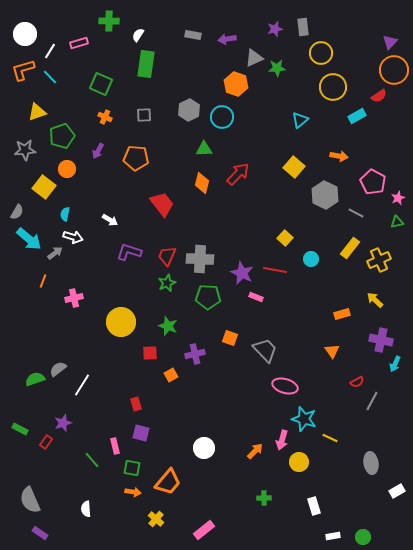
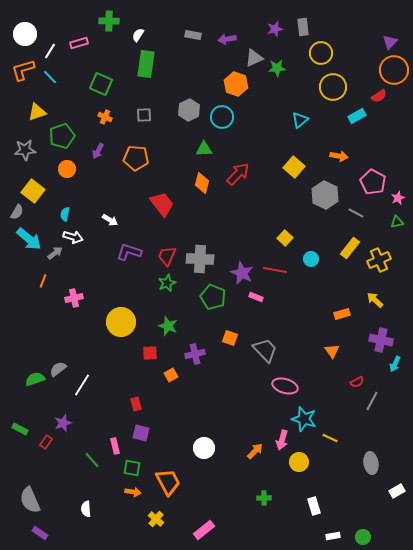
yellow square at (44, 187): moved 11 px left, 4 px down
green pentagon at (208, 297): moved 5 px right; rotated 20 degrees clockwise
orange trapezoid at (168, 482): rotated 68 degrees counterclockwise
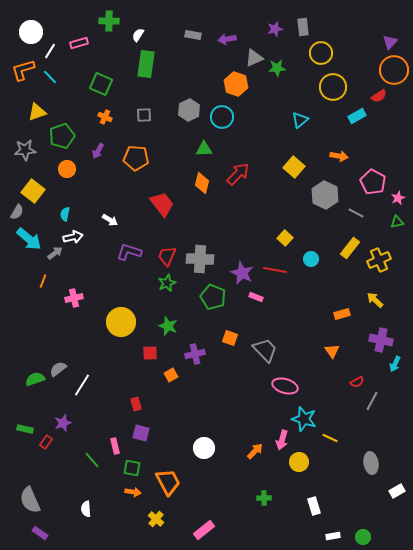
white circle at (25, 34): moved 6 px right, 2 px up
white arrow at (73, 237): rotated 30 degrees counterclockwise
green rectangle at (20, 429): moved 5 px right; rotated 14 degrees counterclockwise
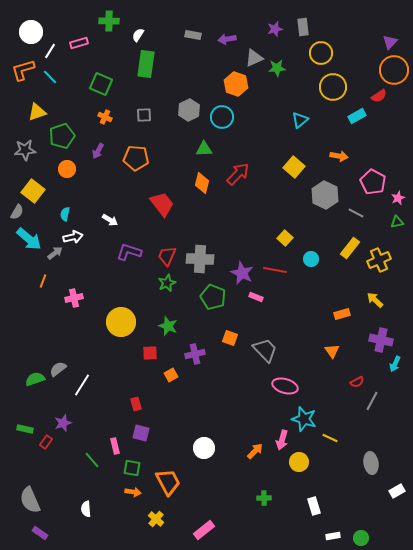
green circle at (363, 537): moved 2 px left, 1 px down
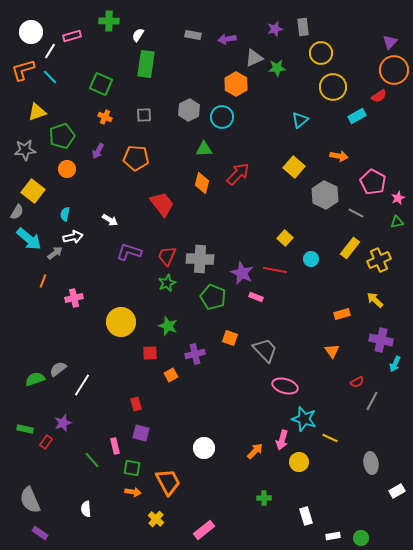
pink rectangle at (79, 43): moved 7 px left, 7 px up
orange hexagon at (236, 84): rotated 10 degrees clockwise
white rectangle at (314, 506): moved 8 px left, 10 px down
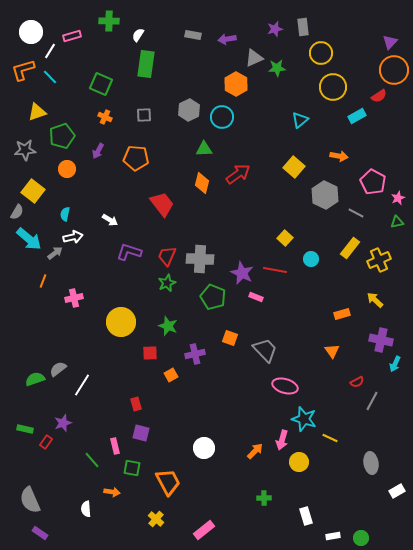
red arrow at (238, 174): rotated 10 degrees clockwise
orange arrow at (133, 492): moved 21 px left
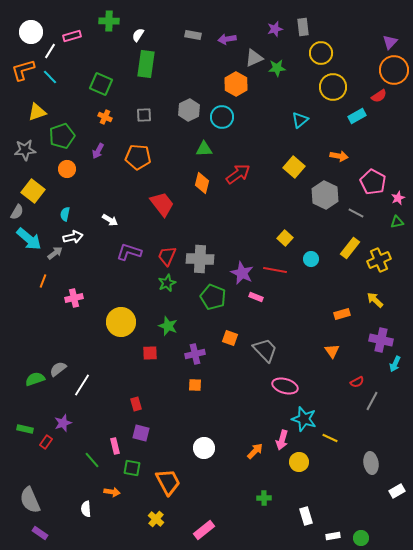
orange pentagon at (136, 158): moved 2 px right, 1 px up
orange square at (171, 375): moved 24 px right, 10 px down; rotated 32 degrees clockwise
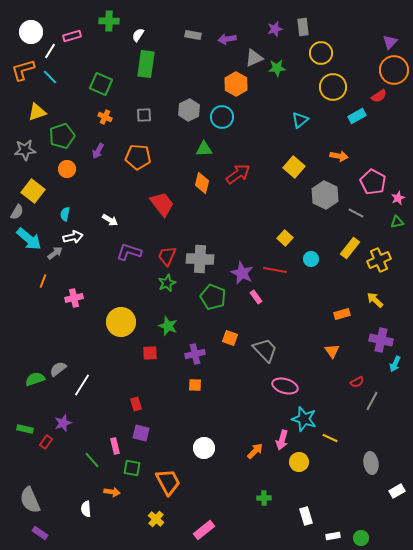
pink rectangle at (256, 297): rotated 32 degrees clockwise
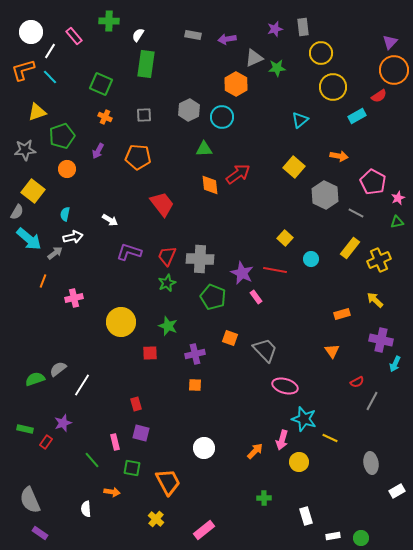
pink rectangle at (72, 36): moved 2 px right; rotated 66 degrees clockwise
orange diamond at (202, 183): moved 8 px right, 2 px down; rotated 20 degrees counterclockwise
pink rectangle at (115, 446): moved 4 px up
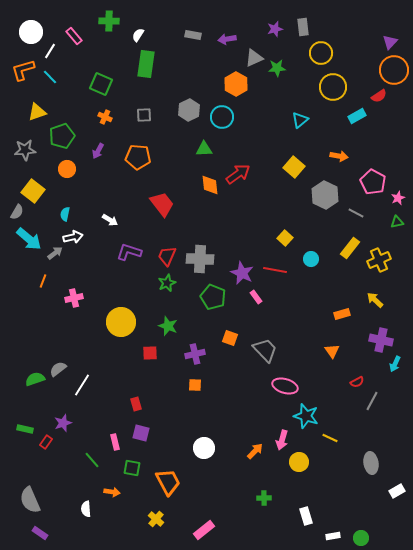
cyan star at (304, 419): moved 2 px right, 3 px up
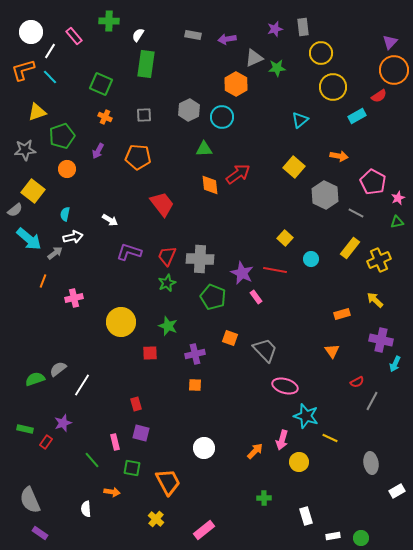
gray semicircle at (17, 212): moved 2 px left, 2 px up; rotated 21 degrees clockwise
